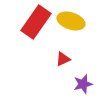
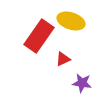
red rectangle: moved 3 px right, 14 px down
purple star: moved 1 px left, 1 px up; rotated 24 degrees clockwise
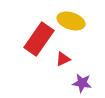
red rectangle: moved 3 px down
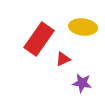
yellow ellipse: moved 12 px right, 6 px down; rotated 12 degrees counterclockwise
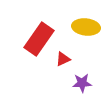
yellow ellipse: moved 3 px right
purple star: rotated 12 degrees counterclockwise
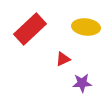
red rectangle: moved 9 px left, 10 px up; rotated 12 degrees clockwise
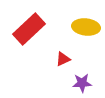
red rectangle: moved 1 px left
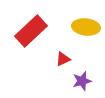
red rectangle: moved 2 px right, 2 px down
purple star: moved 2 px up; rotated 12 degrees counterclockwise
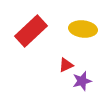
yellow ellipse: moved 3 px left, 2 px down
red triangle: moved 3 px right, 6 px down
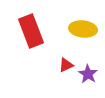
red rectangle: rotated 68 degrees counterclockwise
purple star: moved 6 px right, 7 px up; rotated 24 degrees counterclockwise
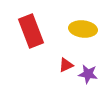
purple star: rotated 24 degrees counterclockwise
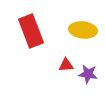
yellow ellipse: moved 1 px down
red triangle: rotated 21 degrees clockwise
